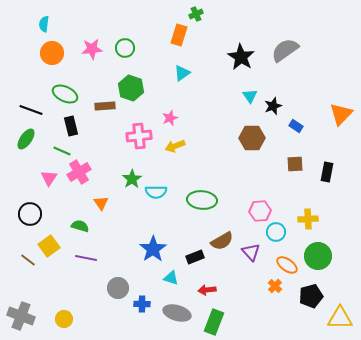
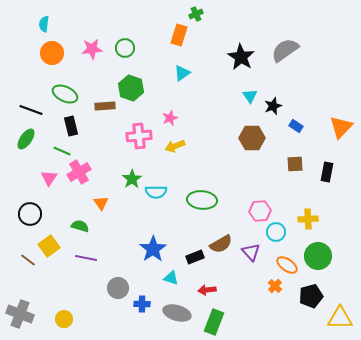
orange triangle at (341, 114): moved 13 px down
brown semicircle at (222, 241): moved 1 px left, 3 px down
gray cross at (21, 316): moved 1 px left, 2 px up
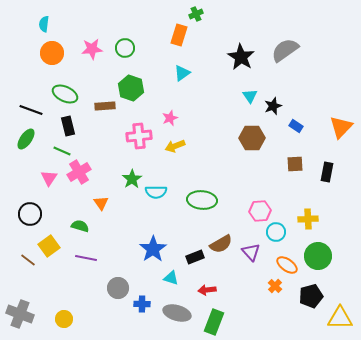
black rectangle at (71, 126): moved 3 px left
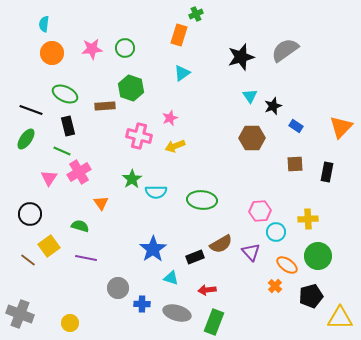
black star at (241, 57): rotated 24 degrees clockwise
pink cross at (139, 136): rotated 20 degrees clockwise
yellow circle at (64, 319): moved 6 px right, 4 px down
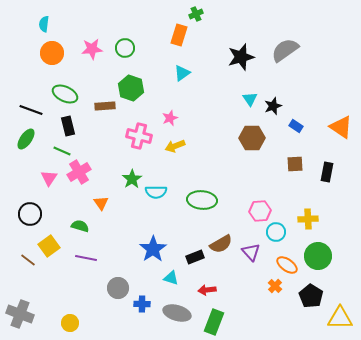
cyan triangle at (250, 96): moved 3 px down
orange triangle at (341, 127): rotated 40 degrees counterclockwise
black pentagon at (311, 296): rotated 25 degrees counterclockwise
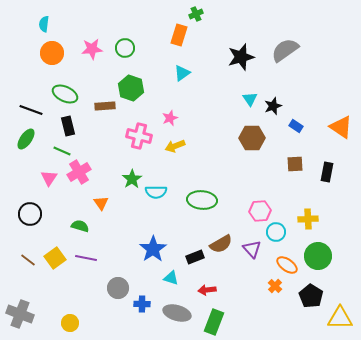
yellow square at (49, 246): moved 6 px right, 12 px down
purple triangle at (251, 252): moved 1 px right, 3 px up
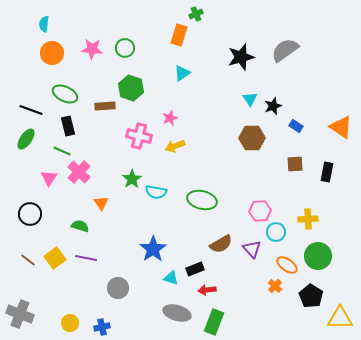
pink star at (92, 49): rotated 10 degrees clockwise
pink cross at (79, 172): rotated 15 degrees counterclockwise
cyan semicircle at (156, 192): rotated 10 degrees clockwise
green ellipse at (202, 200): rotated 8 degrees clockwise
black rectangle at (195, 257): moved 12 px down
blue cross at (142, 304): moved 40 px left, 23 px down; rotated 14 degrees counterclockwise
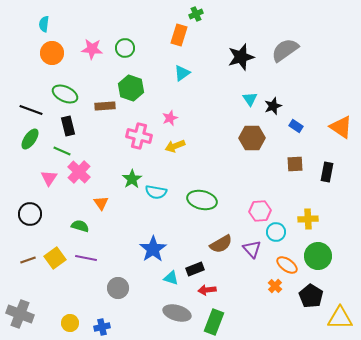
green ellipse at (26, 139): moved 4 px right
brown line at (28, 260): rotated 56 degrees counterclockwise
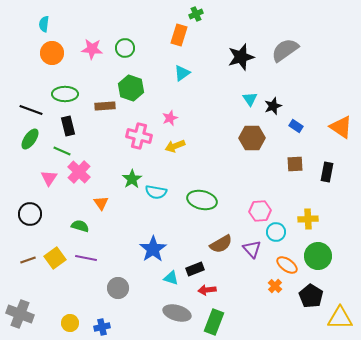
green ellipse at (65, 94): rotated 25 degrees counterclockwise
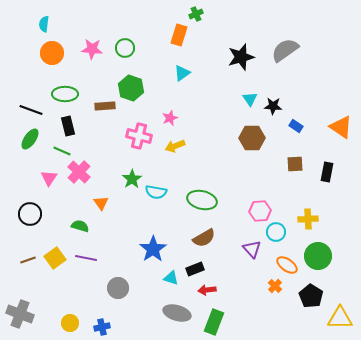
black star at (273, 106): rotated 24 degrees clockwise
brown semicircle at (221, 244): moved 17 px left, 6 px up
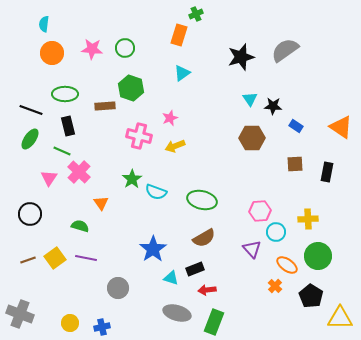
cyan semicircle at (156, 192): rotated 10 degrees clockwise
